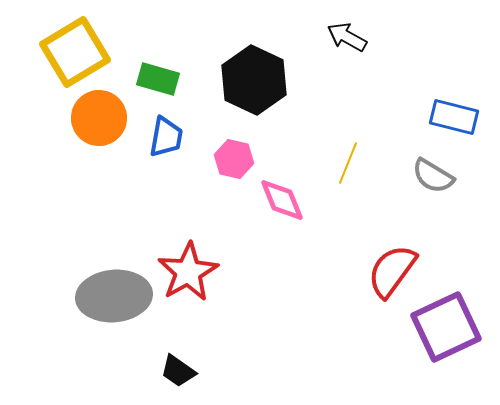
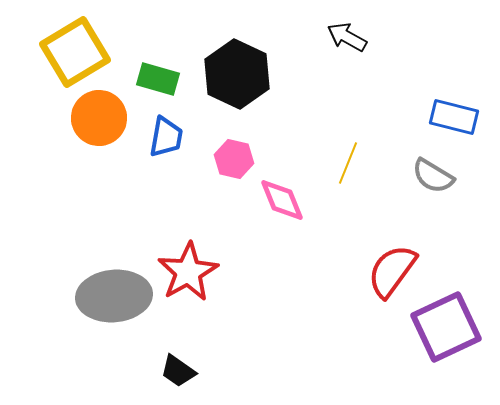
black hexagon: moved 17 px left, 6 px up
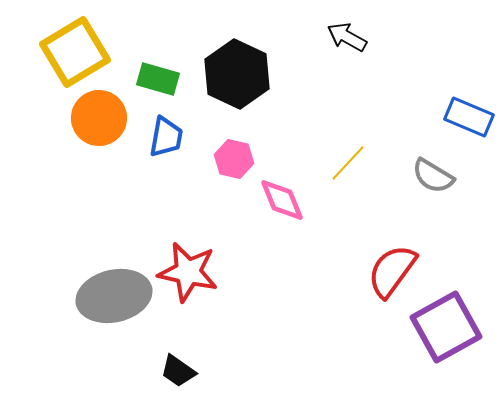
blue rectangle: moved 15 px right; rotated 9 degrees clockwise
yellow line: rotated 21 degrees clockwise
red star: rotated 30 degrees counterclockwise
gray ellipse: rotated 8 degrees counterclockwise
purple square: rotated 4 degrees counterclockwise
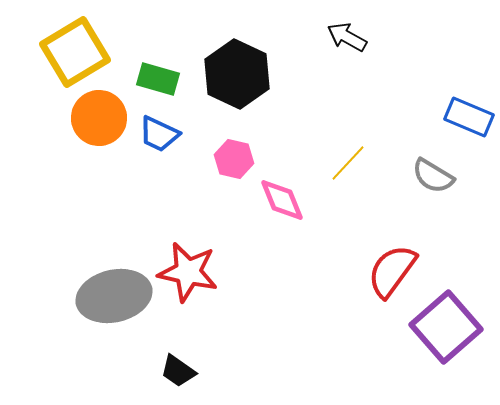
blue trapezoid: moved 7 px left, 3 px up; rotated 105 degrees clockwise
purple square: rotated 12 degrees counterclockwise
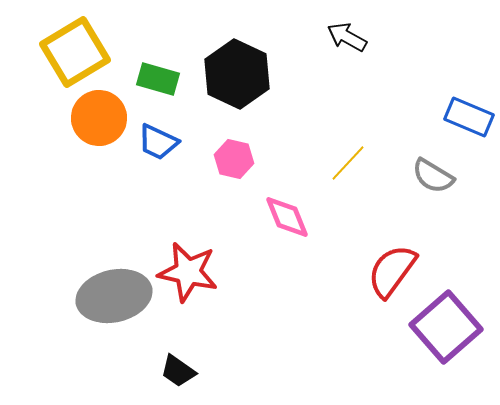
blue trapezoid: moved 1 px left, 8 px down
pink diamond: moved 5 px right, 17 px down
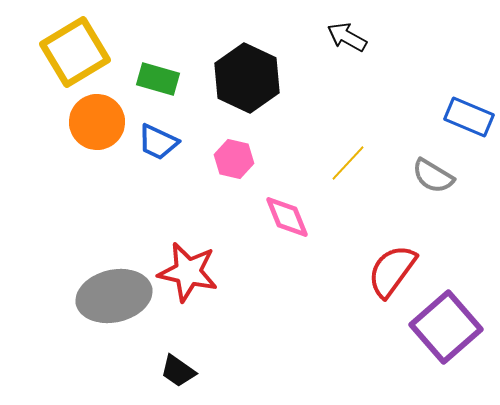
black hexagon: moved 10 px right, 4 px down
orange circle: moved 2 px left, 4 px down
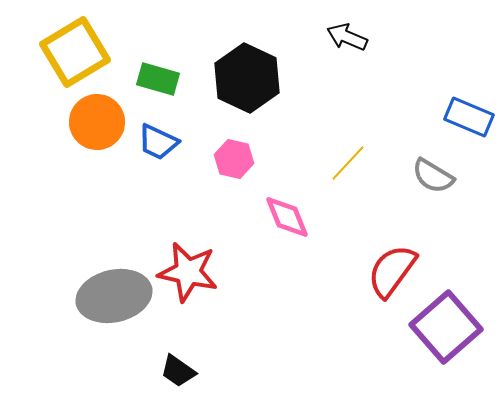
black arrow: rotated 6 degrees counterclockwise
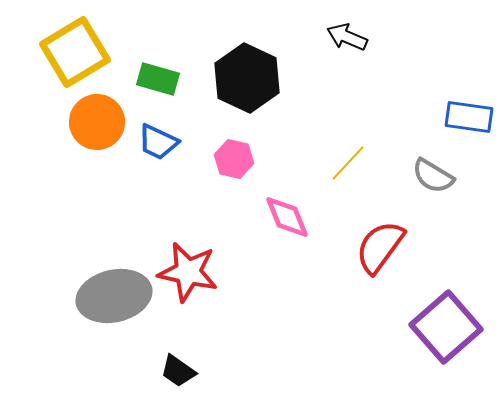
blue rectangle: rotated 15 degrees counterclockwise
red semicircle: moved 12 px left, 24 px up
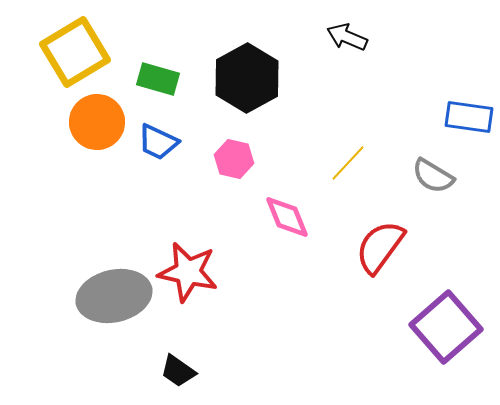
black hexagon: rotated 6 degrees clockwise
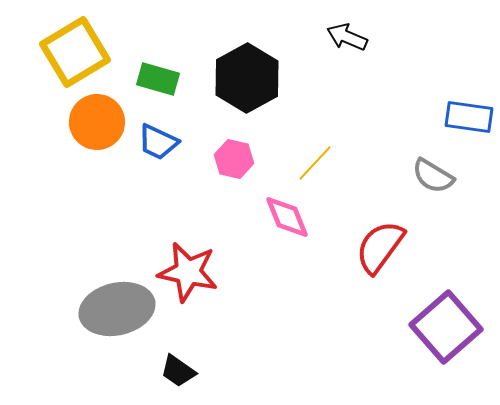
yellow line: moved 33 px left
gray ellipse: moved 3 px right, 13 px down
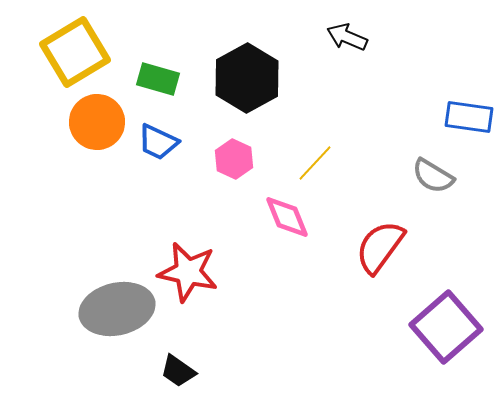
pink hexagon: rotated 12 degrees clockwise
